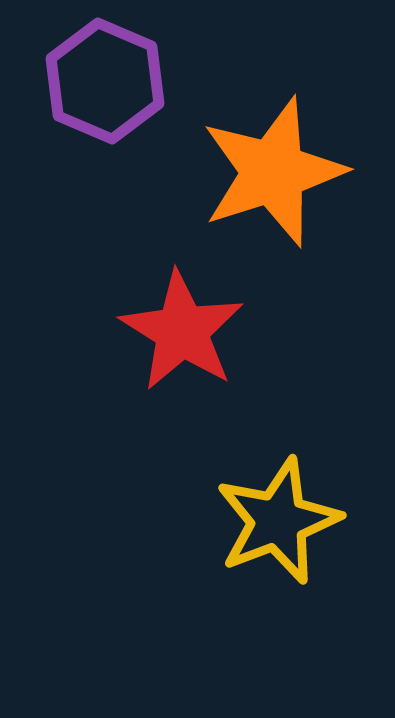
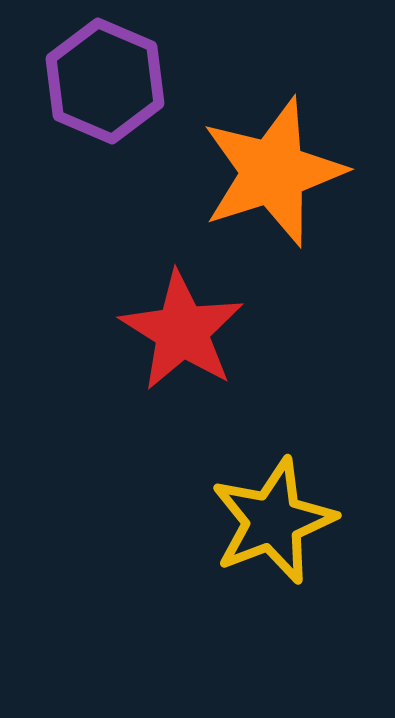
yellow star: moved 5 px left
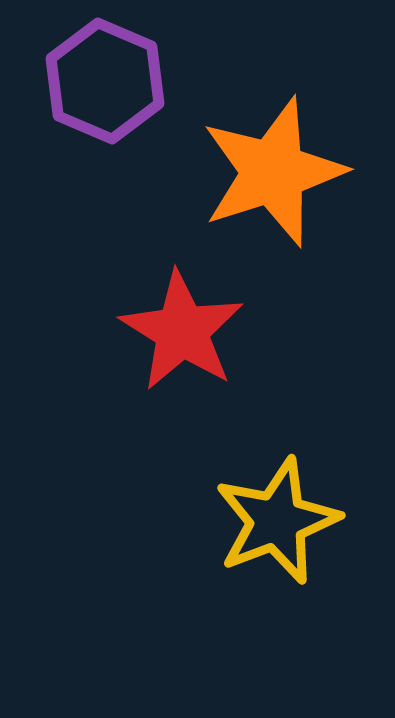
yellow star: moved 4 px right
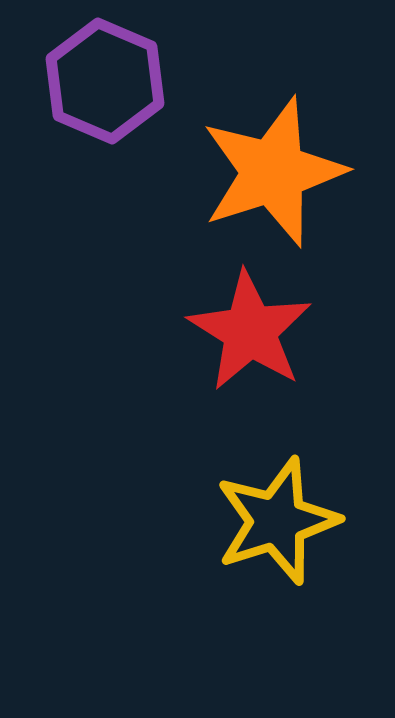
red star: moved 68 px right
yellow star: rotated 3 degrees clockwise
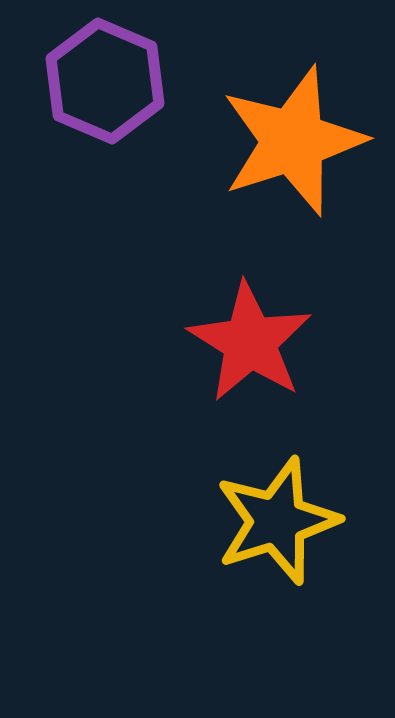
orange star: moved 20 px right, 31 px up
red star: moved 11 px down
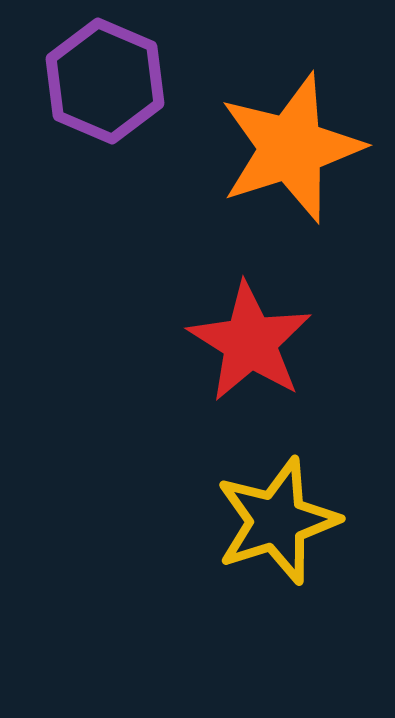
orange star: moved 2 px left, 7 px down
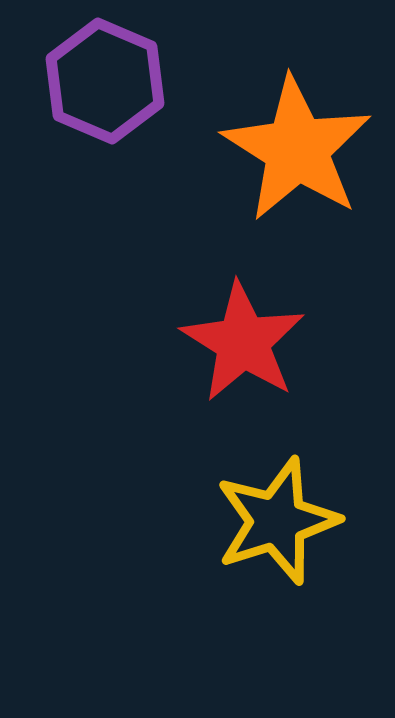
orange star: moved 6 px right, 1 px down; rotated 22 degrees counterclockwise
red star: moved 7 px left
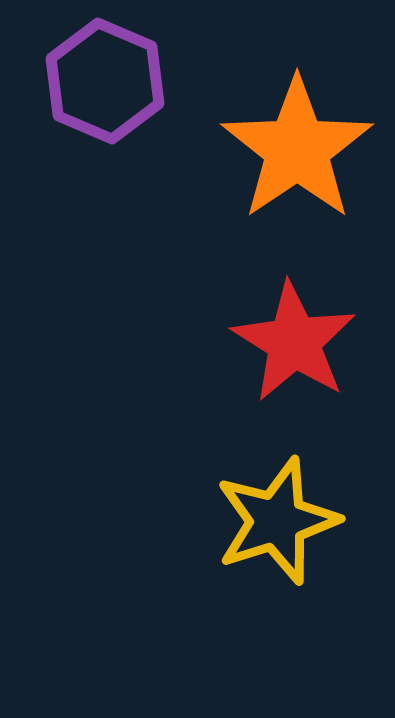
orange star: rotated 6 degrees clockwise
red star: moved 51 px right
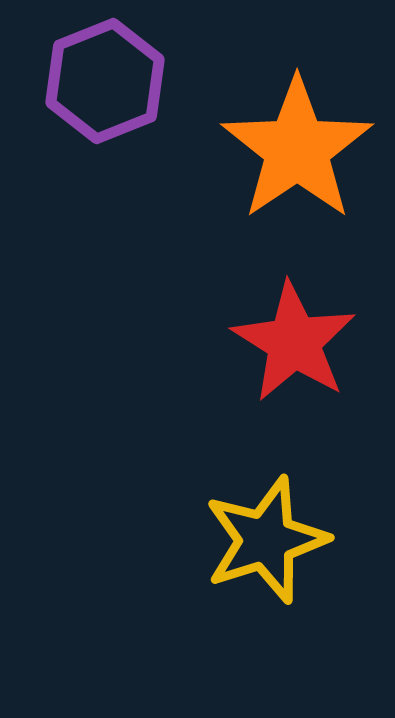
purple hexagon: rotated 15 degrees clockwise
yellow star: moved 11 px left, 19 px down
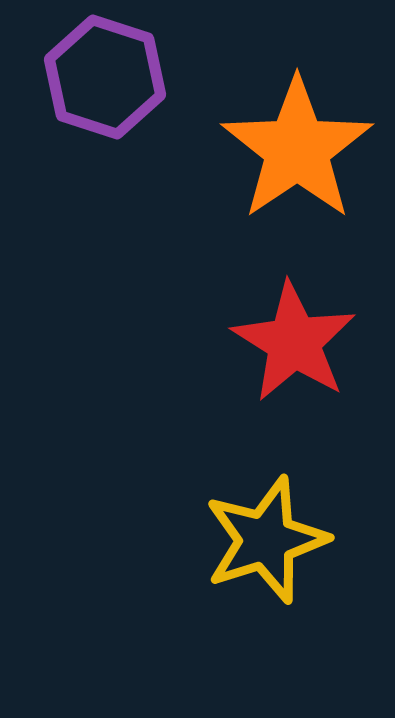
purple hexagon: moved 4 px up; rotated 20 degrees counterclockwise
